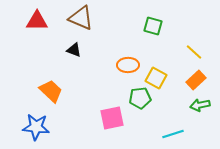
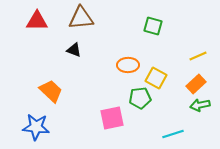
brown triangle: rotated 28 degrees counterclockwise
yellow line: moved 4 px right, 4 px down; rotated 66 degrees counterclockwise
orange rectangle: moved 4 px down
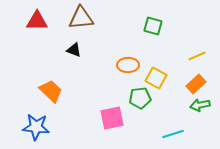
yellow line: moved 1 px left
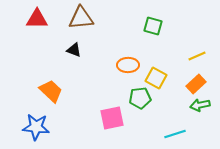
red triangle: moved 2 px up
cyan line: moved 2 px right
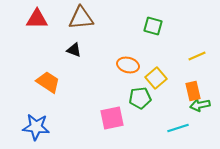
orange ellipse: rotated 15 degrees clockwise
yellow square: rotated 20 degrees clockwise
orange rectangle: moved 3 px left, 7 px down; rotated 60 degrees counterclockwise
orange trapezoid: moved 3 px left, 9 px up; rotated 10 degrees counterclockwise
cyan line: moved 3 px right, 6 px up
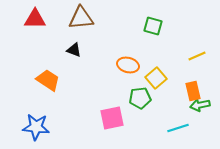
red triangle: moved 2 px left
orange trapezoid: moved 2 px up
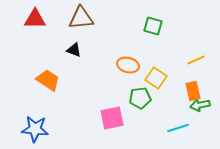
yellow line: moved 1 px left, 4 px down
yellow square: rotated 15 degrees counterclockwise
blue star: moved 1 px left, 2 px down
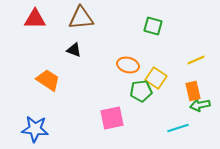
green pentagon: moved 1 px right, 7 px up
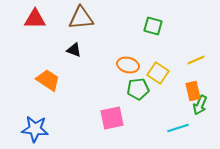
yellow square: moved 2 px right, 5 px up
green pentagon: moved 3 px left, 2 px up
green arrow: rotated 54 degrees counterclockwise
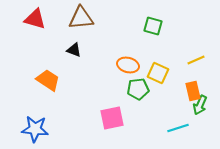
red triangle: rotated 15 degrees clockwise
yellow square: rotated 10 degrees counterclockwise
